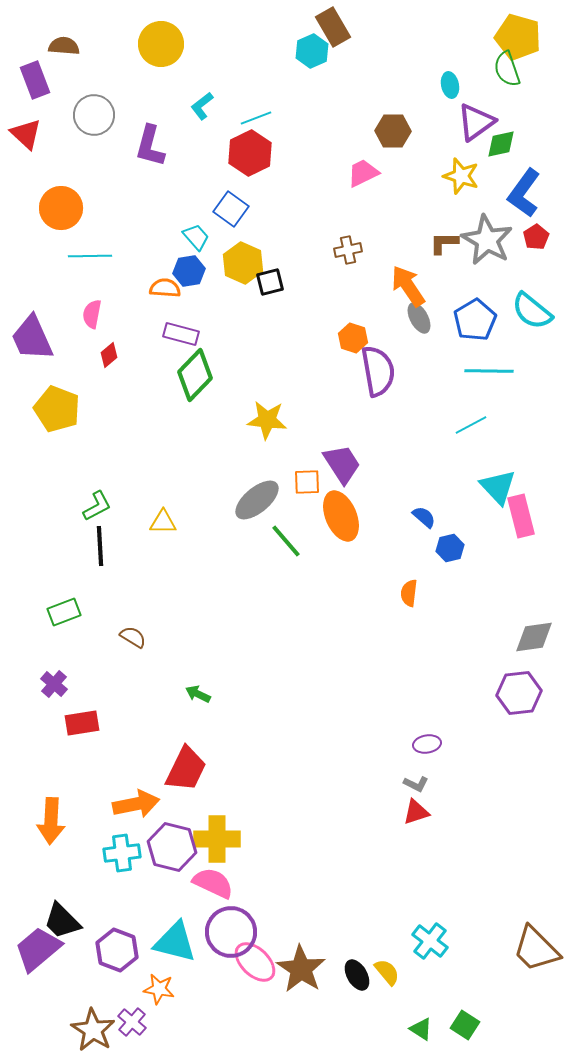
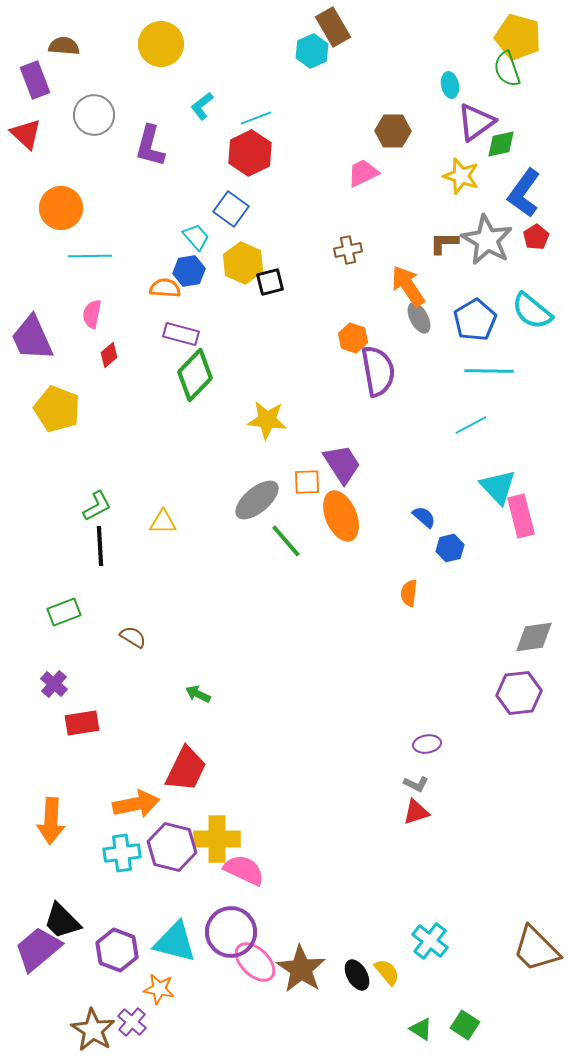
pink semicircle at (213, 883): moved 31 px right, 13 px up
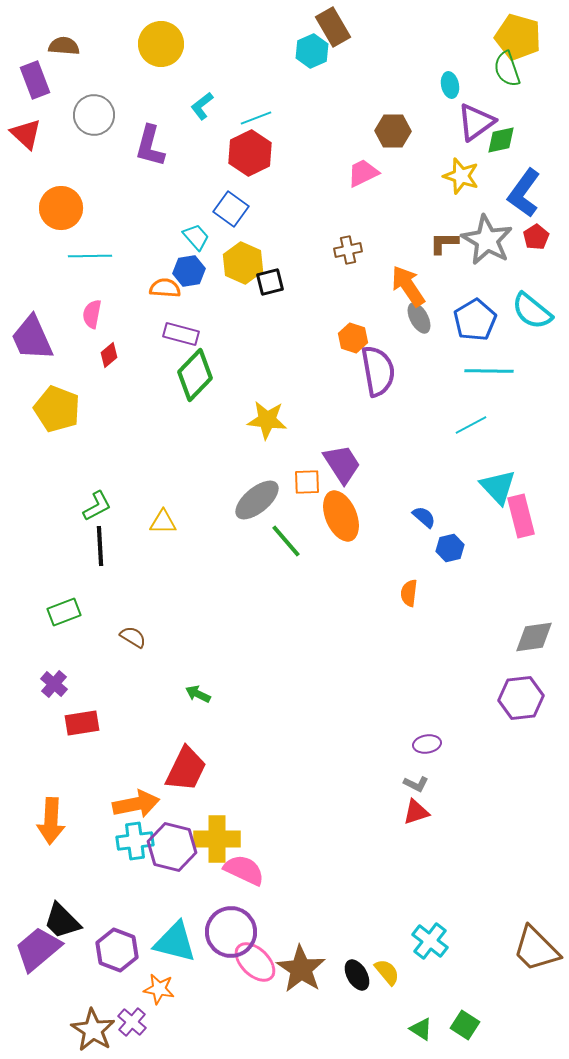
green diamond at (501, 144): moved 4 px up
purple hexagon at (519, 693): moved 2 px right, 5 px down
cyan cross at (122, 853): moved 13 px right, 12 px up
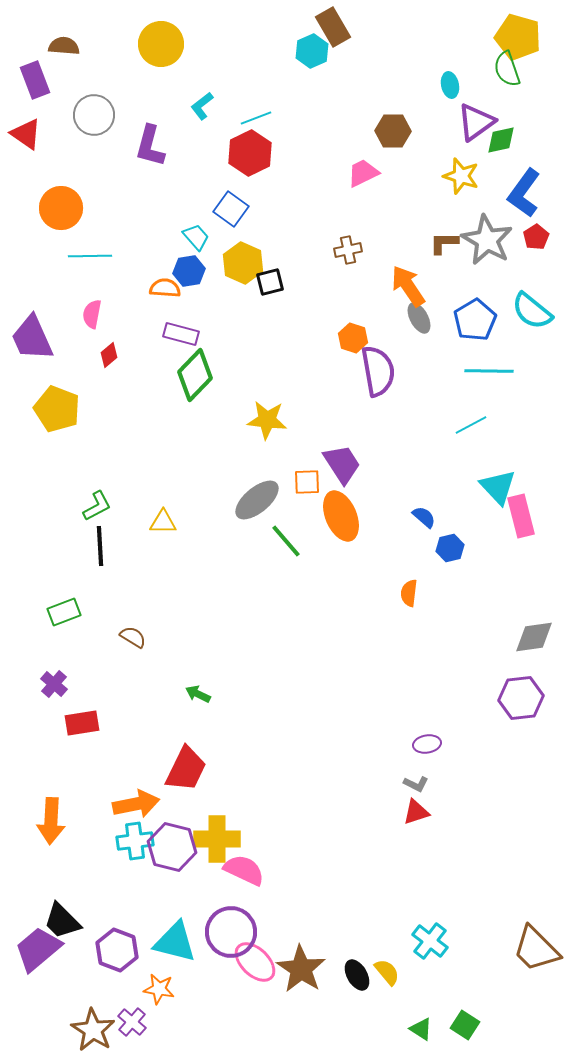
red triangle at (26, 134): rotated 8 degrees counterclockwise
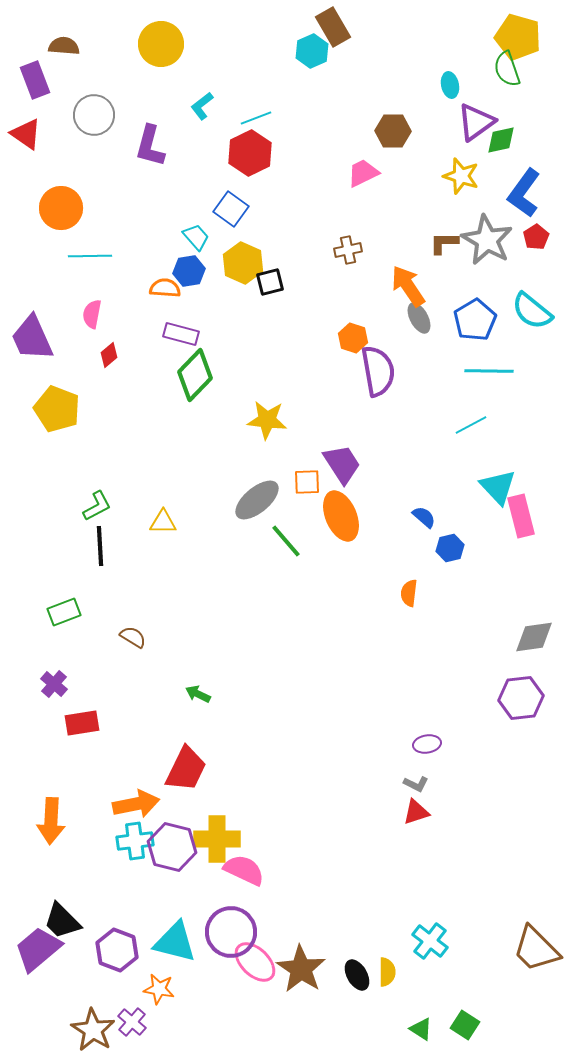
yellow semicircle at (387, 972): rotated 40 degrees clockwise
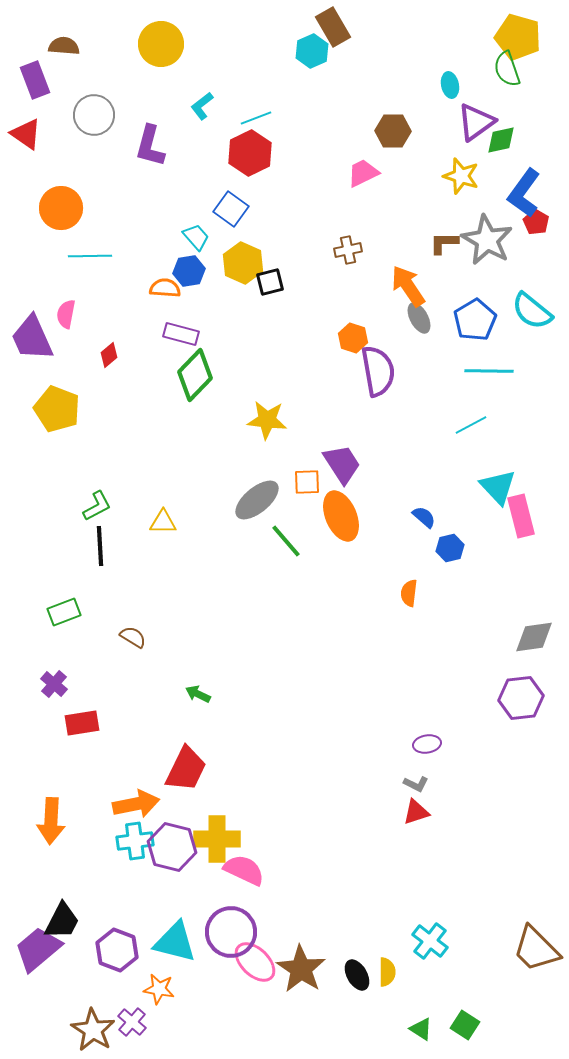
red pentagon at (536, 237): moved 15 px up; rotated 10 degrees counterclockwise
pink semicircle at (92, 314): moved 26 px left
black trapezoid at (62, 921): rotated 108 degrees counterclockwise
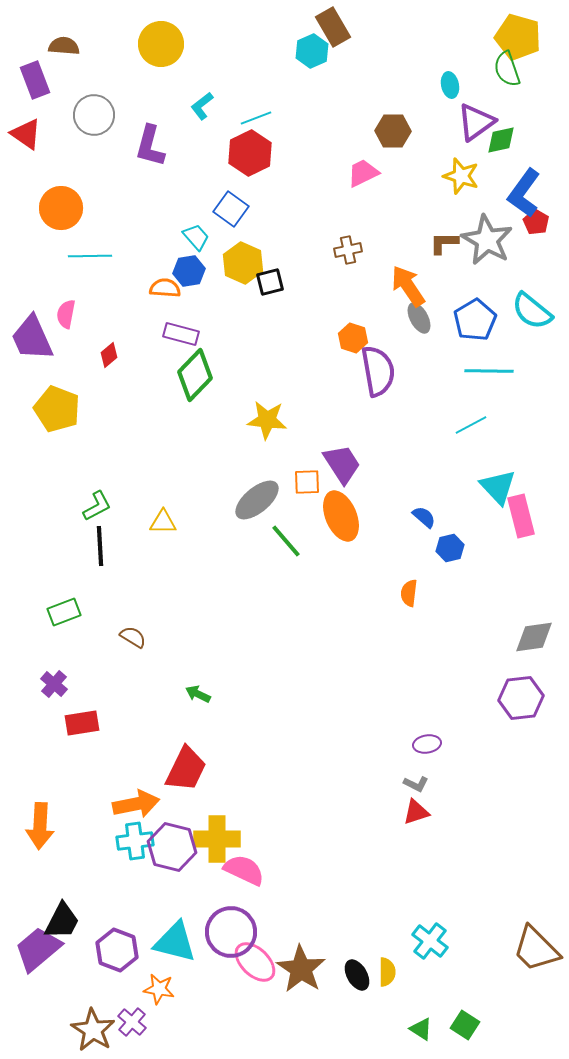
orange arrow at (51, 821): moved 11 px left, 5 px down
